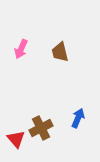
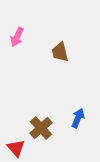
pink arrow: moved 4 px left, 12 px up
brown cross: rotated 15 degrees counterclockwise
red triangle: moved 9 px down
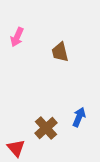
blue arrow: moved 1 px right, 1 px up
brown cross: moved 5 px right
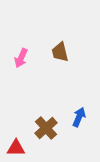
pink arrow: moved 4 px right, 21 px down
red triangle: rotated 48 degrees counterclockwise
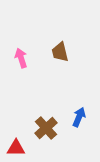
pink arrow: rotated 138 degrees clockwise
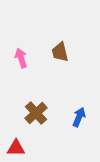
brown cross: moved 10 px left, 15 px up
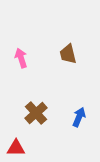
brown trapezoid: moved 8 px right, 2 px down
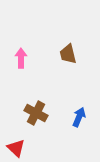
pink arrow: rotated 18 degrees clockwise
brown cross: rotated 20 degrees counterclockwise
red triangle: rotated 42 degrees clockwise
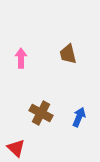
brown cross: moved 5 px right
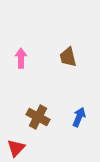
brown trapezoid: moved 3 px down
brown cross: moved 3 px left, 4 px down
red triangle: rotated 30 degrees clockwise
